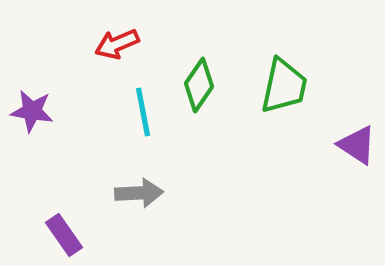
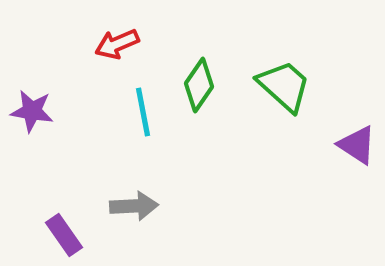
green trapezoid: rotated 60 degrees counterclockwise
gray arrow: moved 5 px left, 13 px down
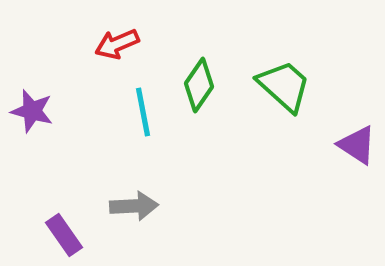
purple star: rotated 6 degrees clockwise
